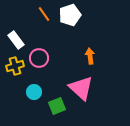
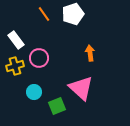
white pentagon: moved 3 px right, 1 px up
orange arrow: moved 3 px up
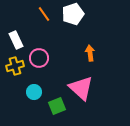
white rectangle: rotated 12 degrees clockwise
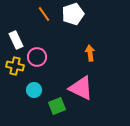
pink circle: moved 2 px left, 1 px up
yellow cross: rotated 30 degrees clockwise
pink triangle: rotated 16 degrees counterclockwise
cyan circle: moved 2 px up
